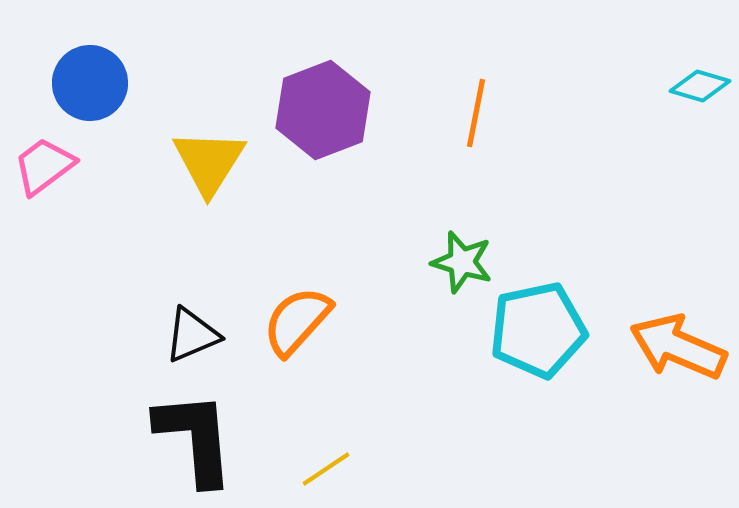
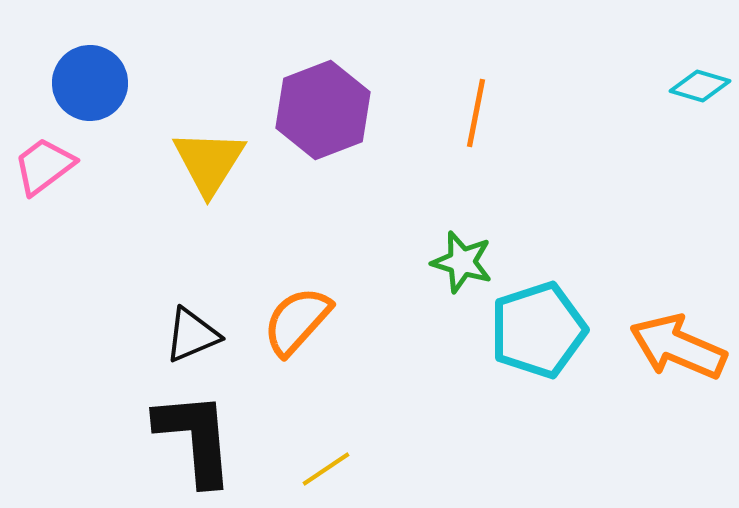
cyan pentagon: rotated 6 degrees counterclockwise
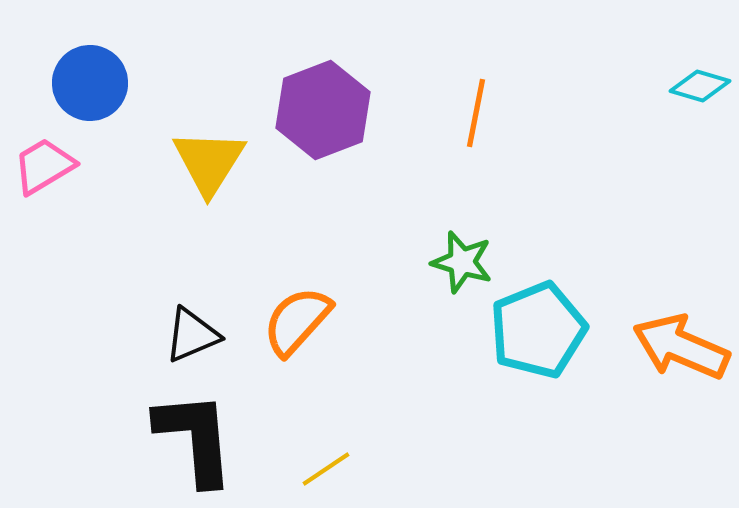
pink trapezoid: rotated 6 degrees clockwise
cyan pentagon: rotated 4 degrees counterclockwise
orange arrow: moved 3 px right
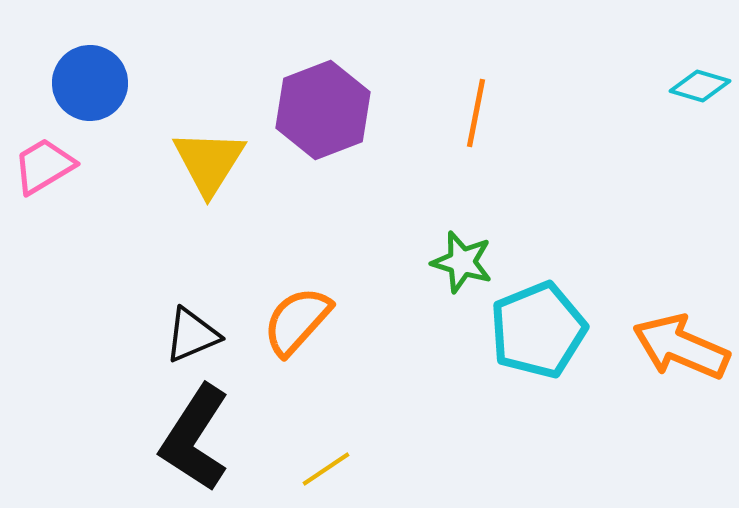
black L-shape: rotated 142 degrees counterclockwise
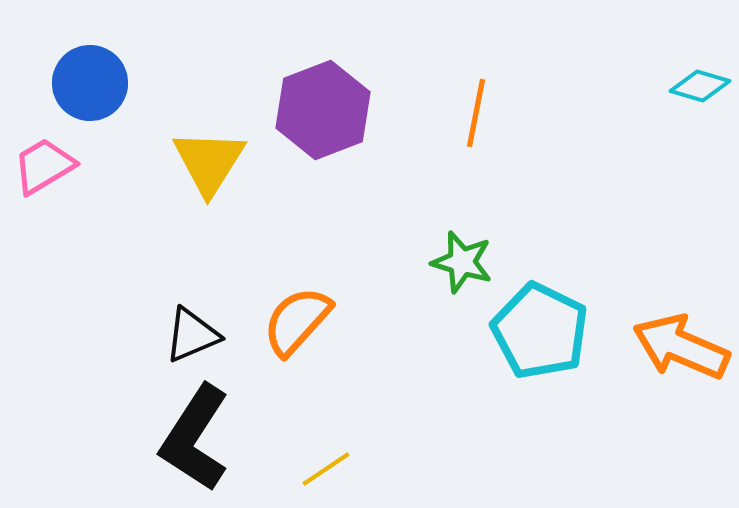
cyan pentagon: moved 2 px right, 1 px down; rotated 24 degrees counterclockwise
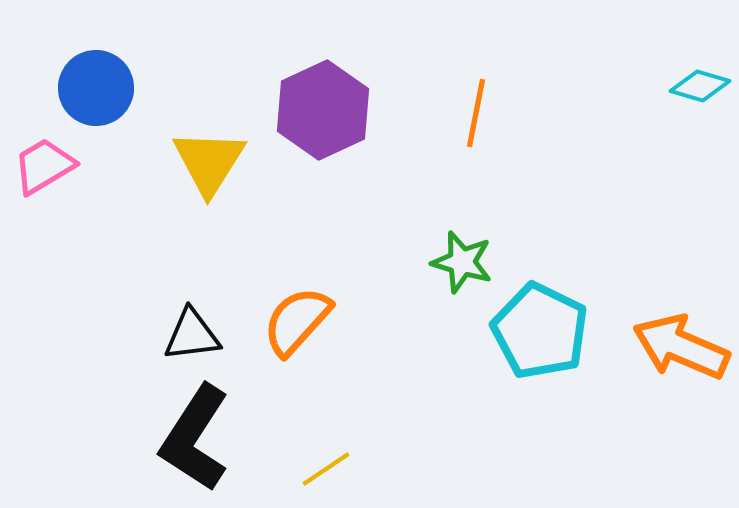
blue circle: moved 6 px right, 5 px down
purple hexagon: rotated 4 degrees counterclockwise
black triangle: rotated 16 degrees clockwise
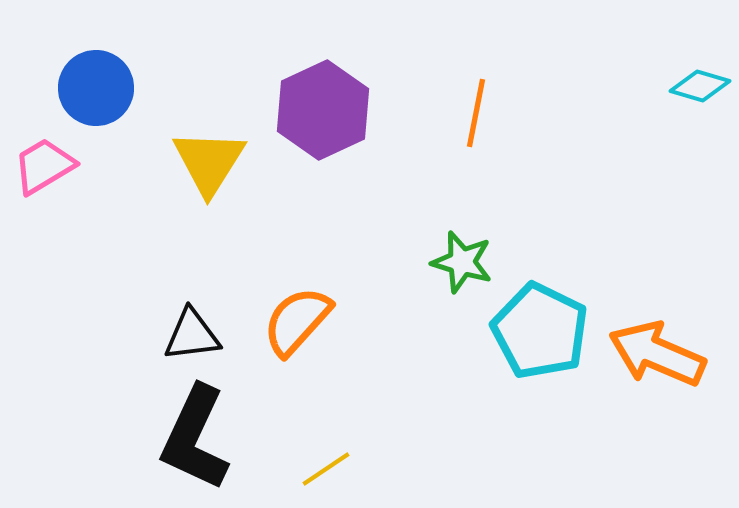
orange arrow: moved 24 px left, 7 px down
black L-shape: rotated 8 degrees counterclockwise
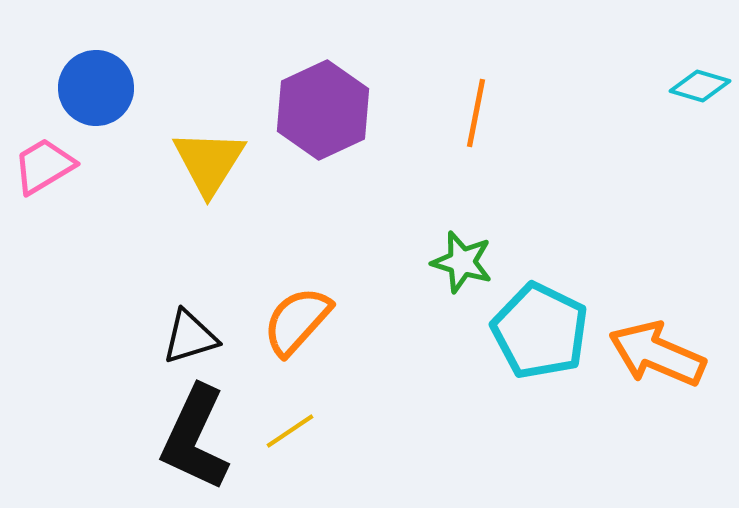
black triangle: moved 2 px left, 2 px down; rotated 10 degrees counterclockwise
yellow line: moved 36 px left, 38 px up
